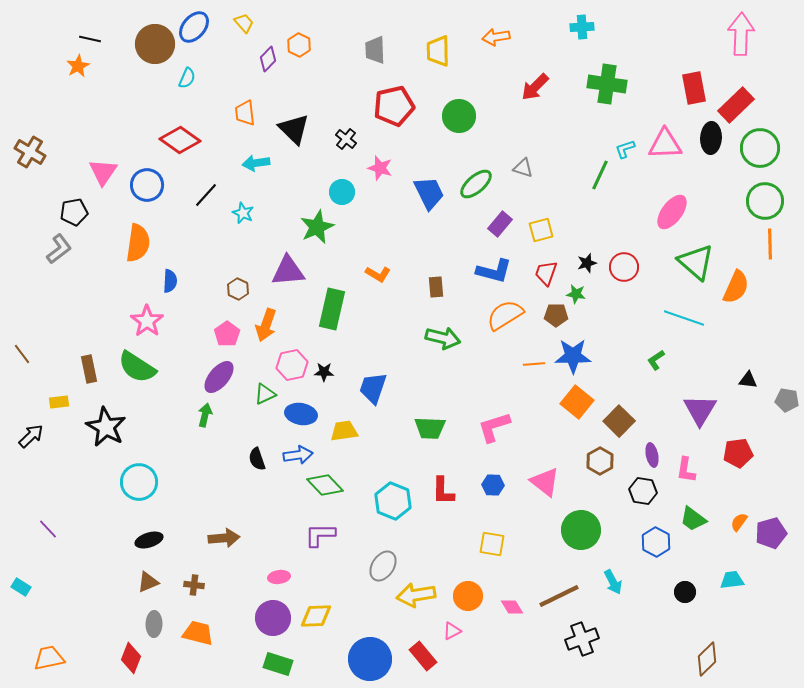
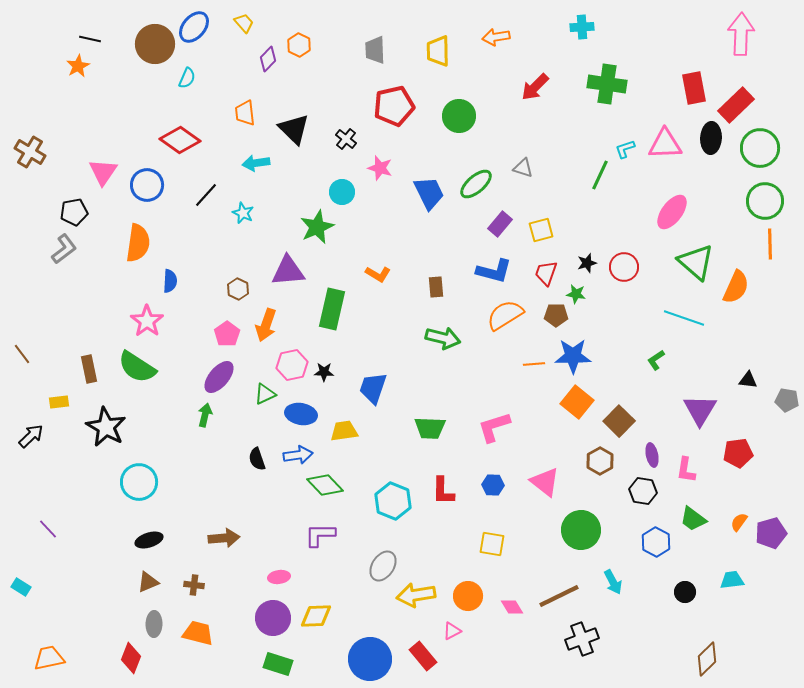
gray L-shape at (59, 249): moved 5 px right
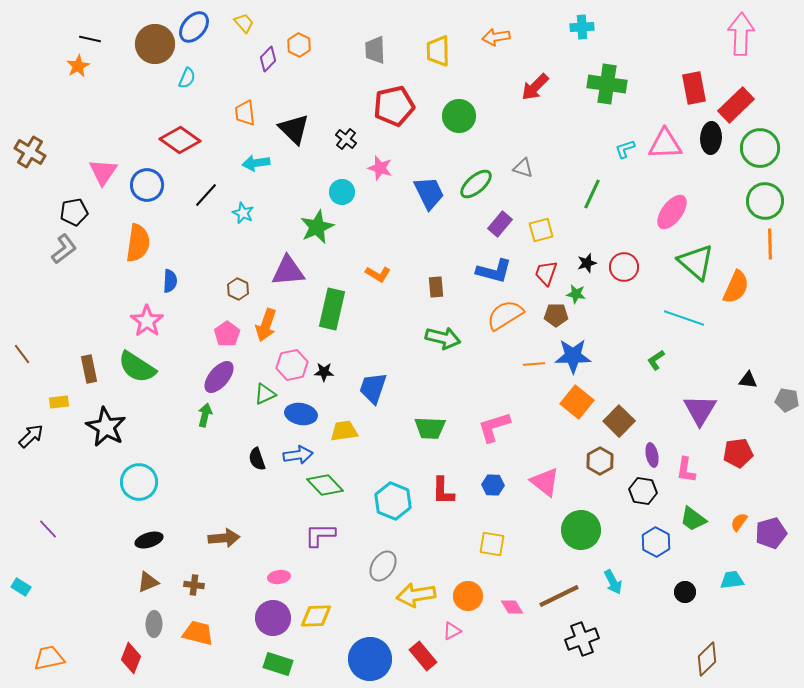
green line at (600, 175): moved 8 px left, 19 px down
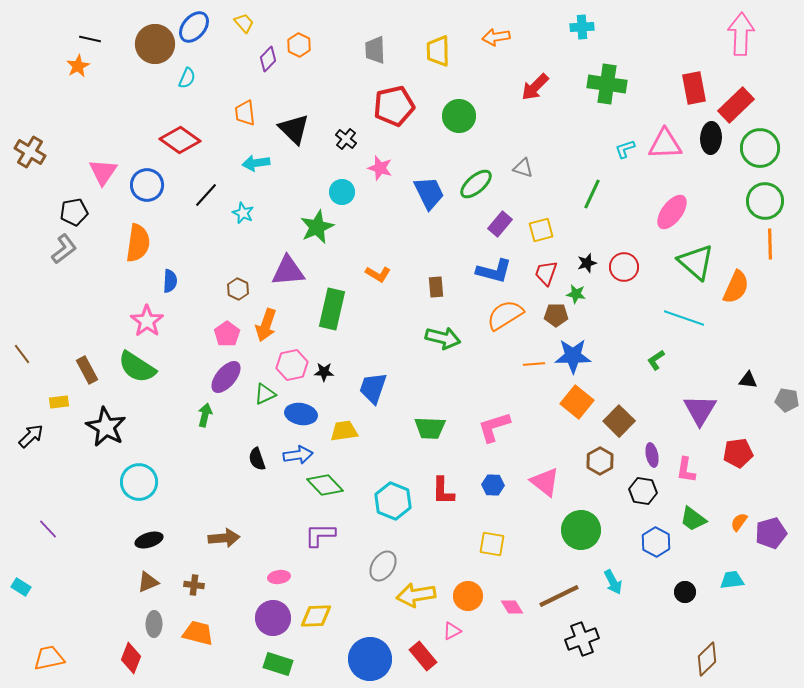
brown rectangle at (89, 369): moved 2 px left, 1 px down; rotated 16 degrees counterclockwise
purple ellipse at (219, 377): moved 7 px right
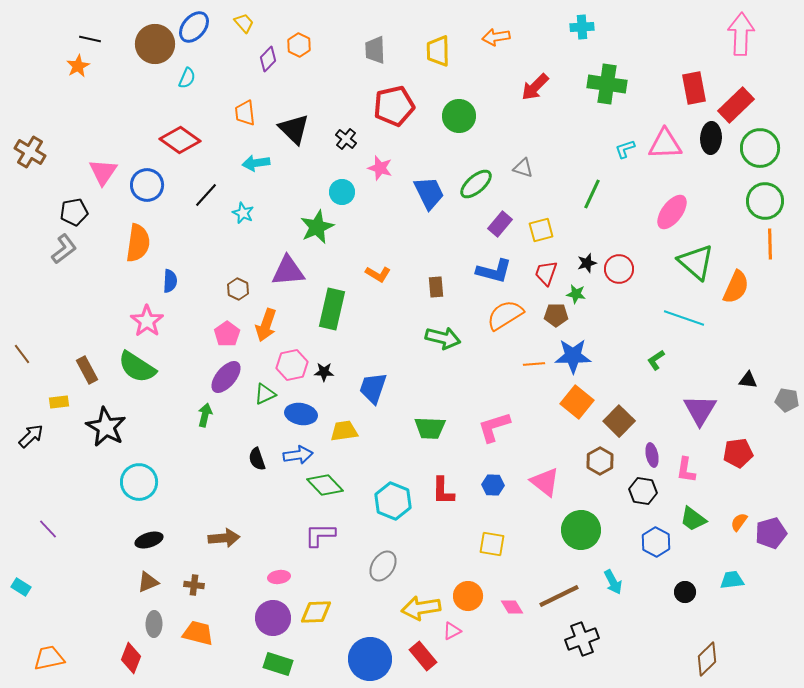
red circle at (624, 267): moved 5 px left, 2 px down
yellow arrow at (416, 595): moved 5 px right, 13 px down
yellow diamond at (316, 616): moved 4 px up
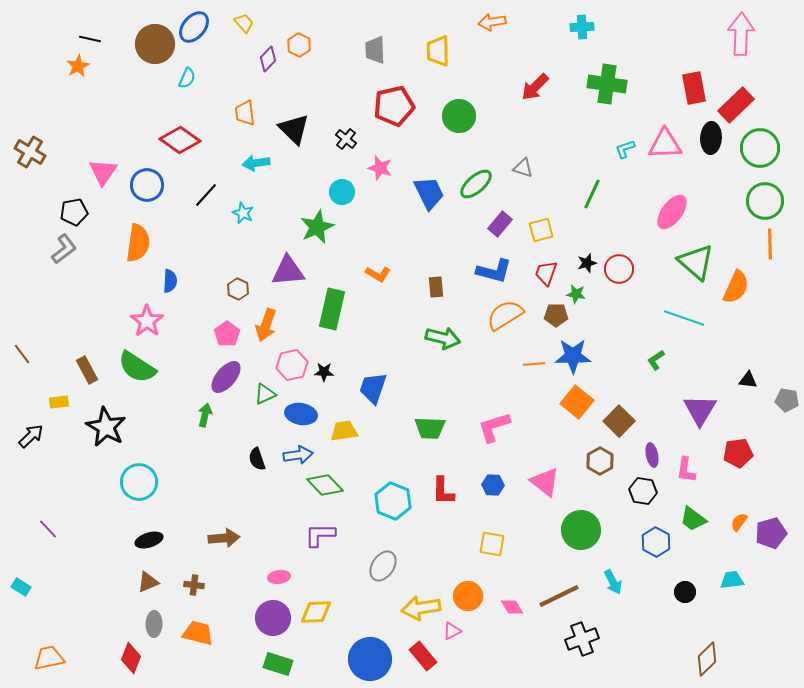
orange arrow at (496, 37): moved 4 px left, 15 px up
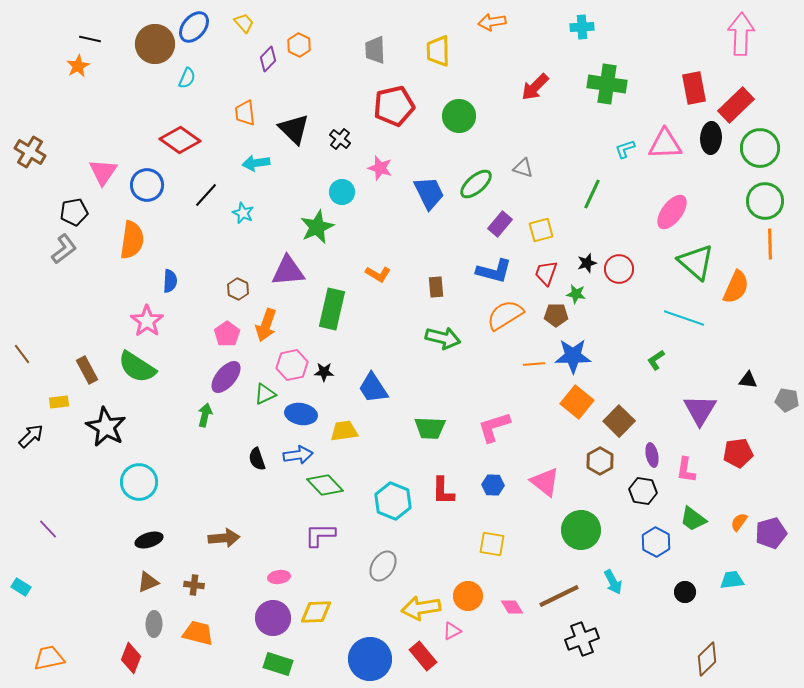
black cross at (346, 139): moved 6 px left
orange semicircle at (138, 243): moved 6 px left, 3 px up
blue trapezoid at (373, 388): rotated 52 degrees counterclockwise
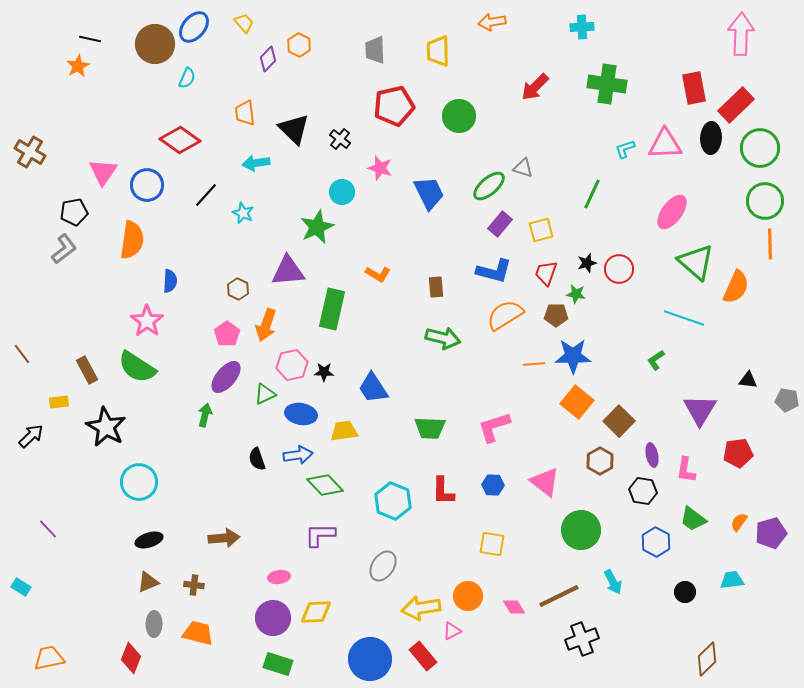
green ellipse at (476, 184): moved 13 px right, 2 px down
pink diamond at (512, 607): moved 2 px right
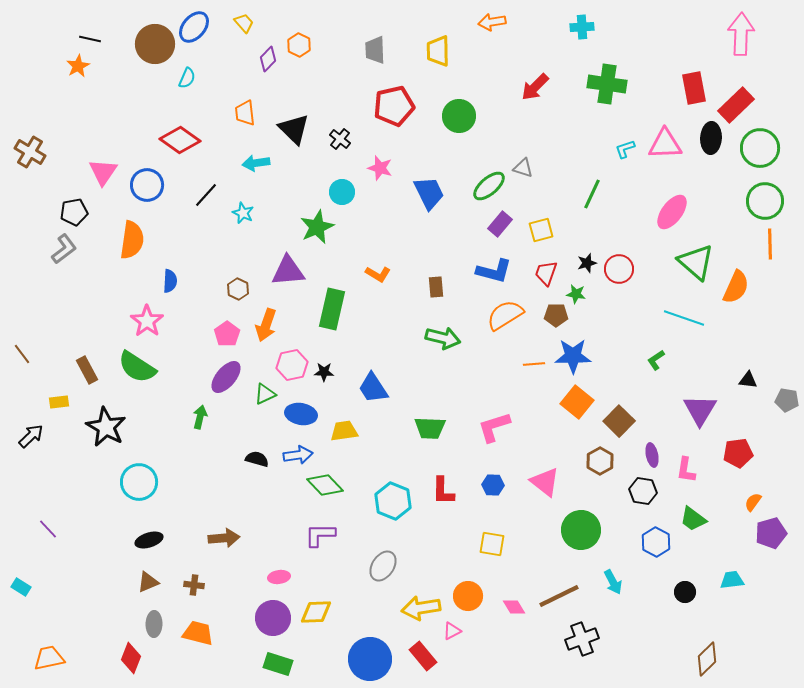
green arrow at (205, 415): moved 5 px left, 2 px down
black semicircle at (257, 459): rotated 125 degrees clockwise
orange semicircle at (739, 522): moved 14 px right, 20 px up
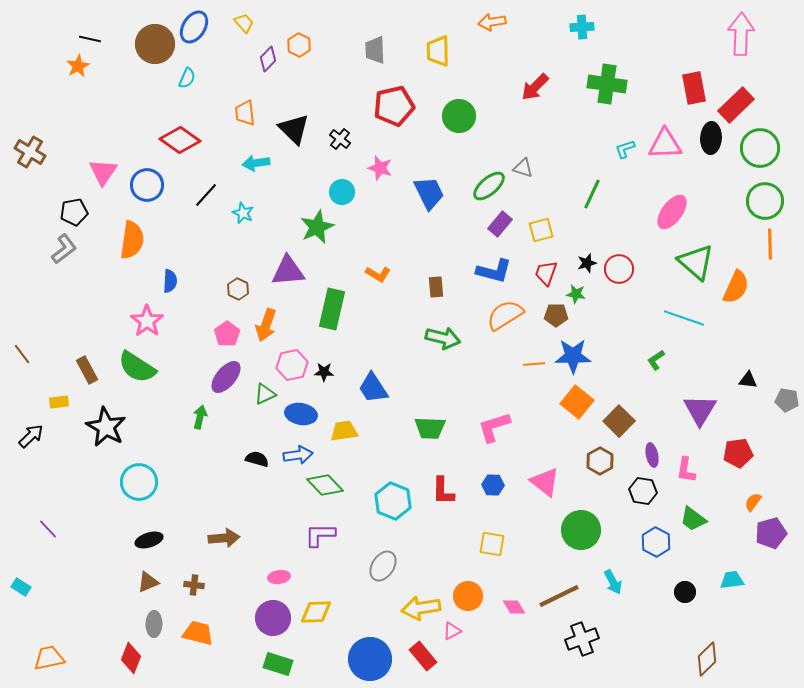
blue ellipse at (194, 27): rotated 8 degrees counterclockwise
